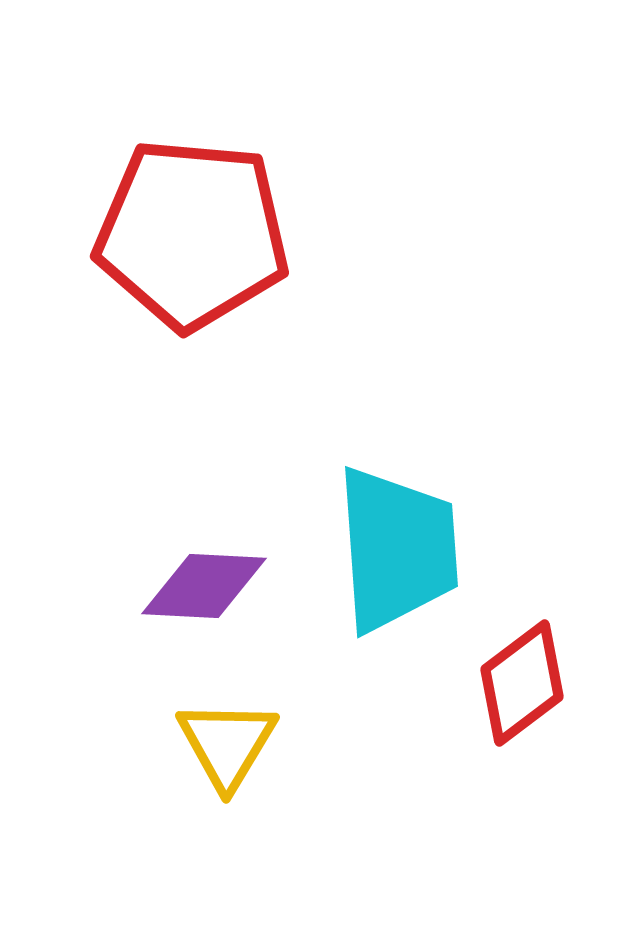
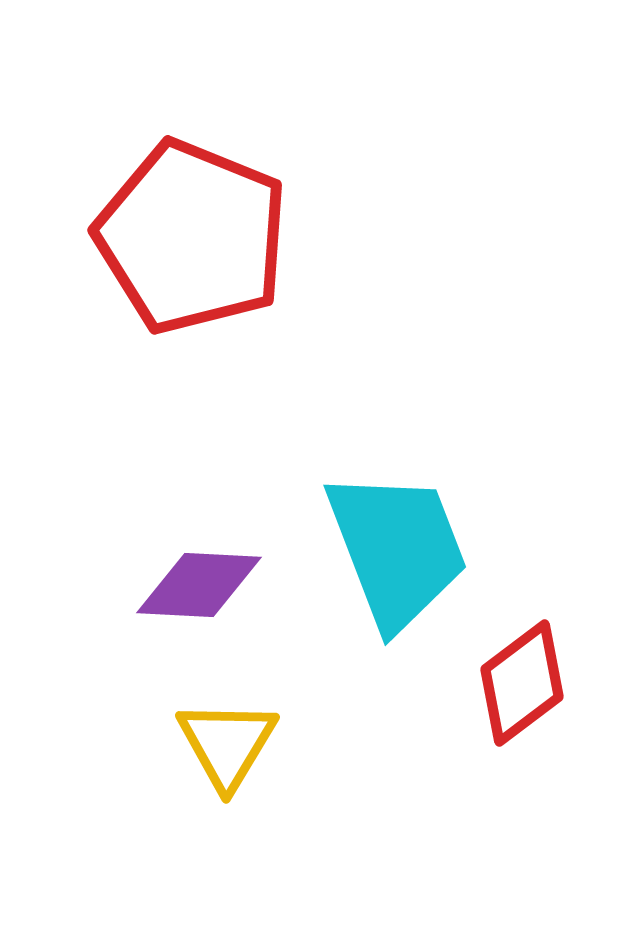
red pentagon: moved 3 px down; rotated 17 degrees clockwise
cyan trapezoid: rotated 17 degrees counterclockwise
purple diamond: moved 5 px left, 1 px up
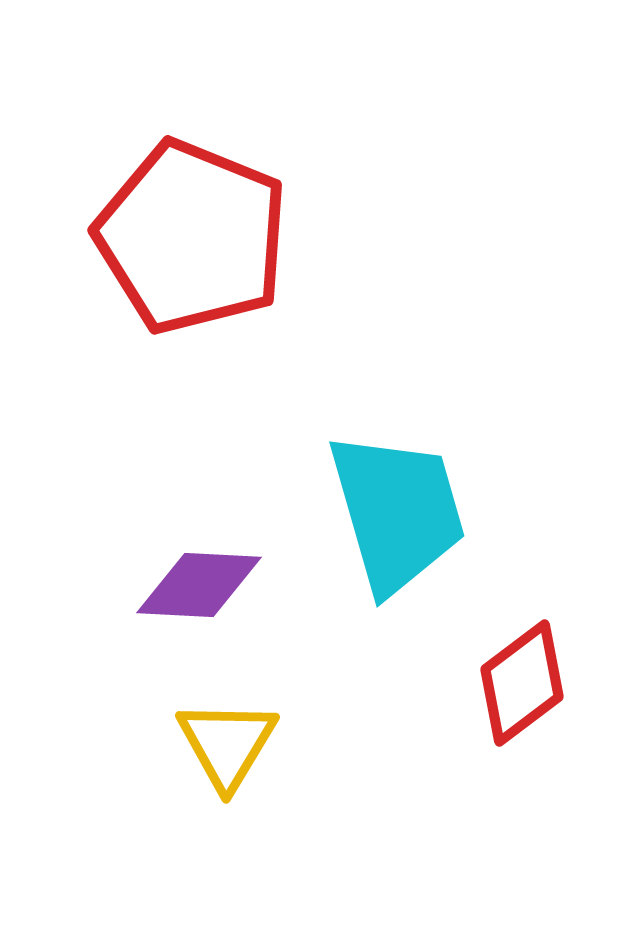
cyan trapezoid: moved 37 px up; rotated 5 degrees clockwise
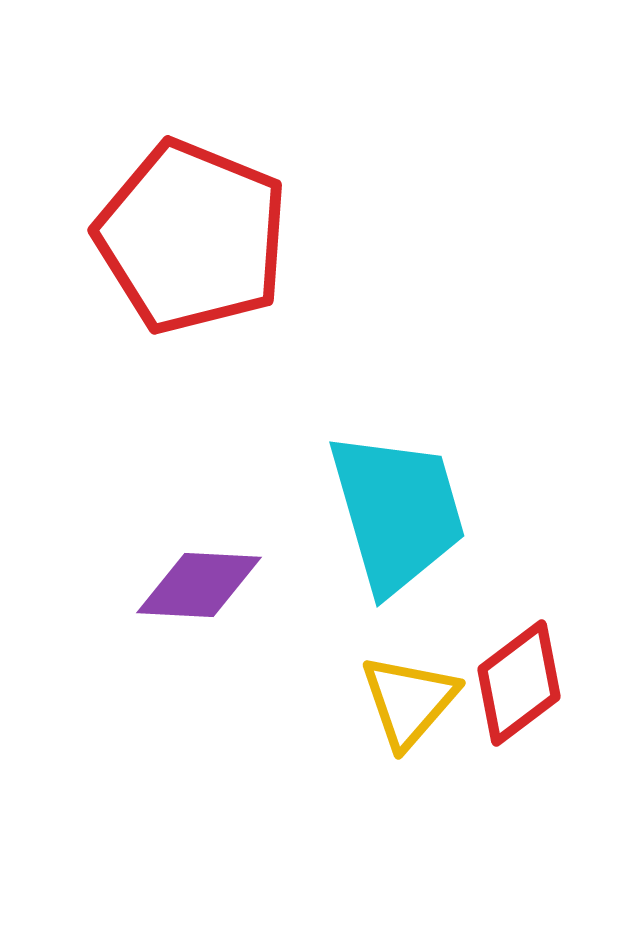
red diamond: moved 3 px left
yellow triangle: moved 182 px right, 43 px up; rotated 10 degrees clockwise
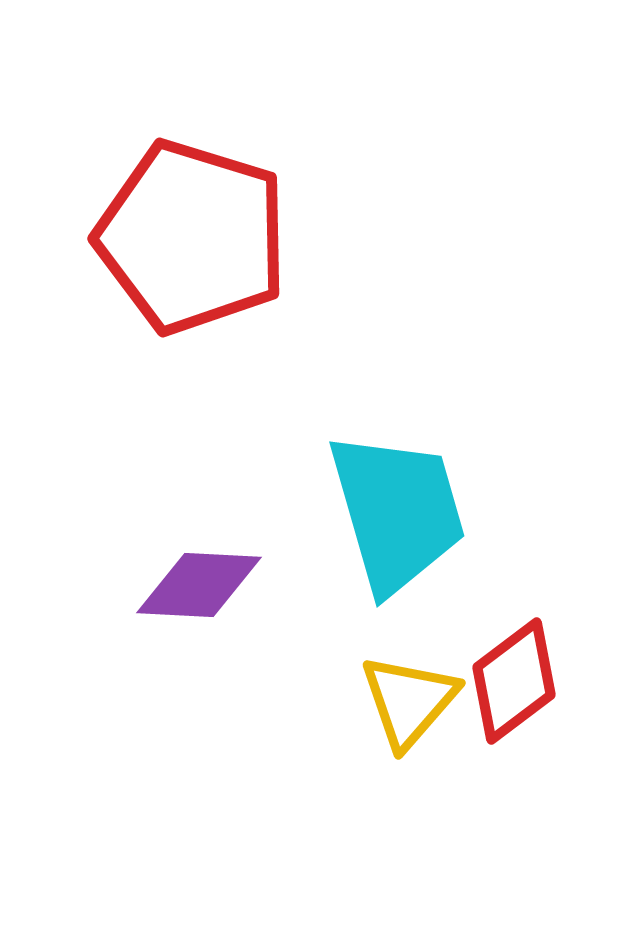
red pentagon: rotated 5 degrees counterclockwise
red diamond: moved 5 px left, 2 px up
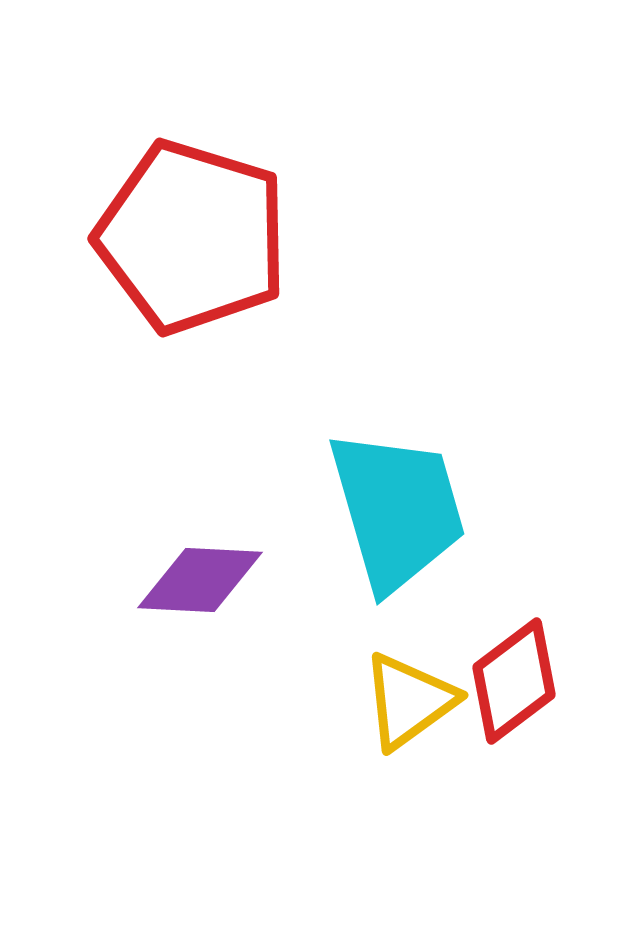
cyan trapezoid: moved 2 px up
purple diamond: moved 1 px right, 5 px up
yellow triangle: rotated 13 degrees clockwise
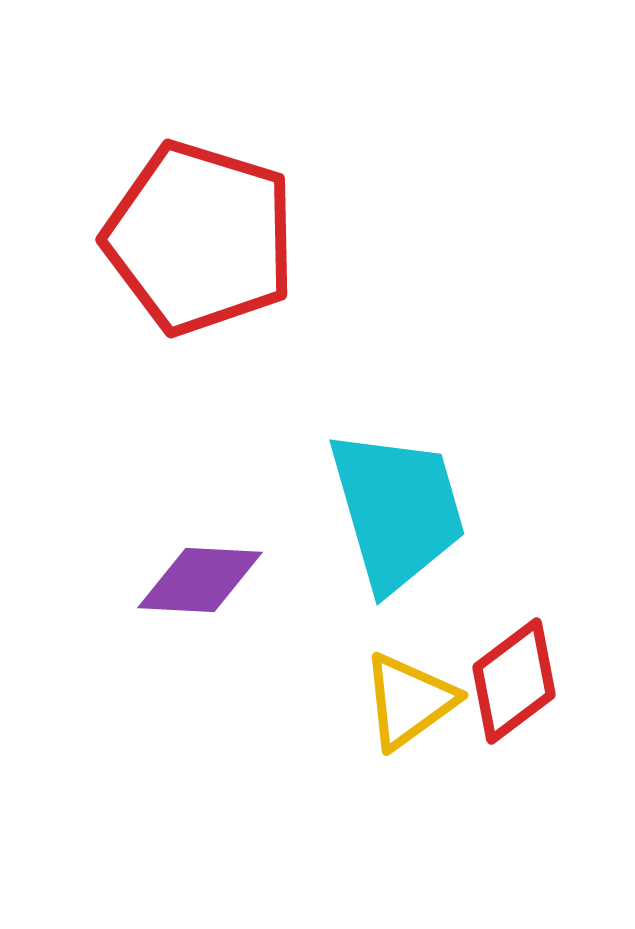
red pentagon: moved 8 px right, 1 px down
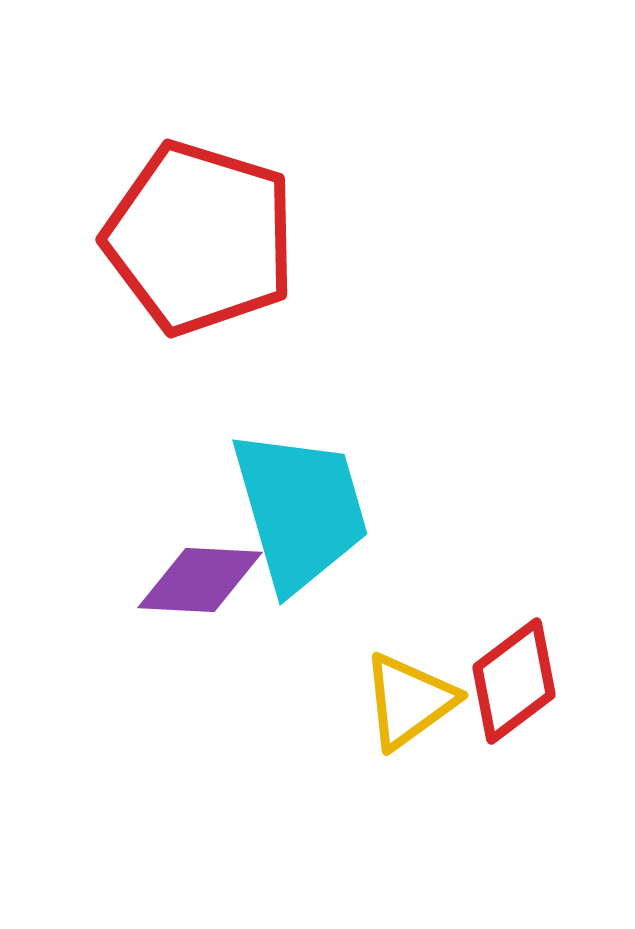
cyan trapezoid: moved 97 px left
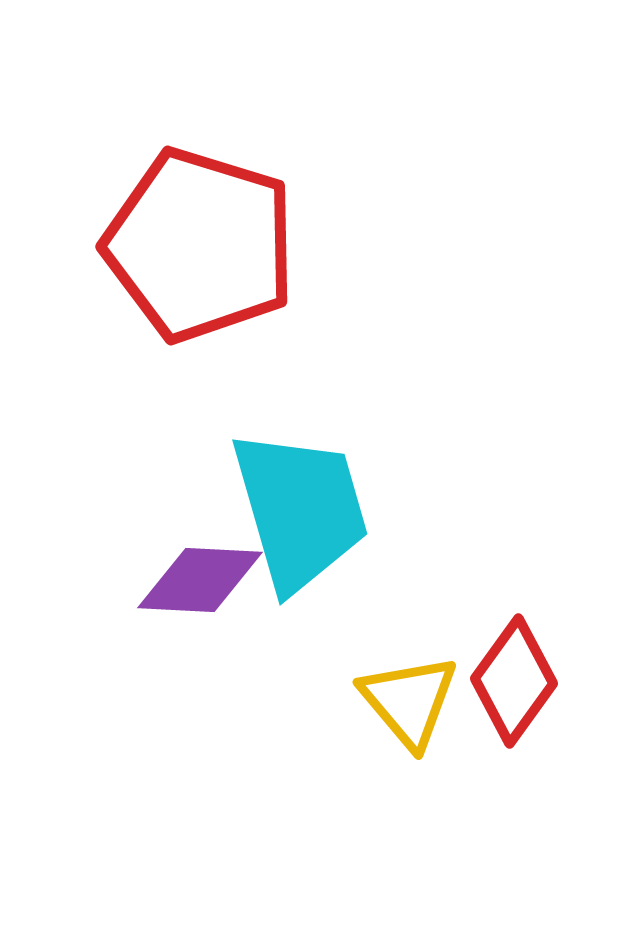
red pentagon: moved 7 px down
red diamond: rotated 17 degrees counterclockwise
yellow triangle: rotated 34 degrees counterclockwise
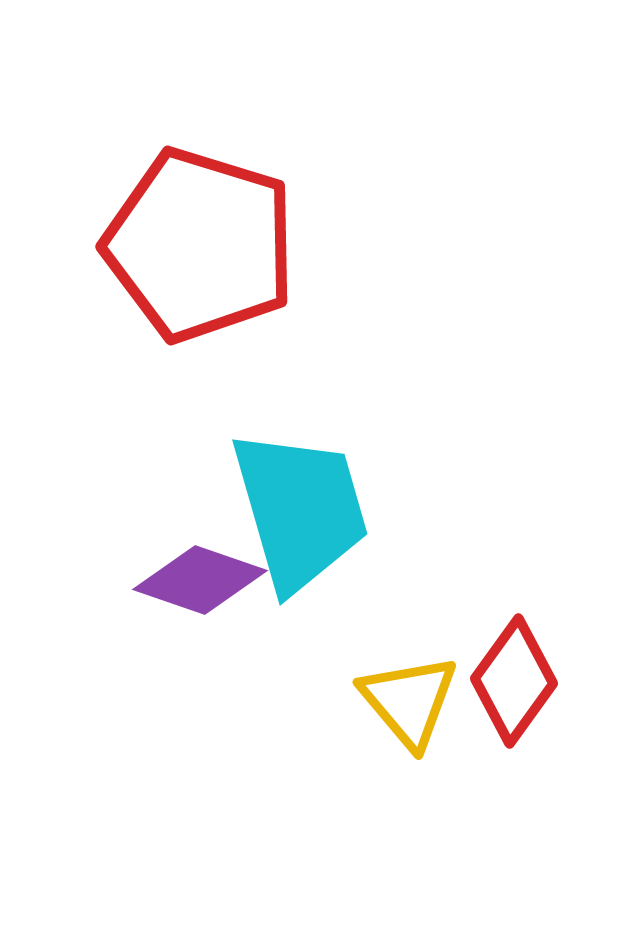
purple diamond: rotated 16 degrees clockwise
